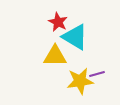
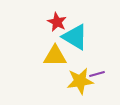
red star: moved 1 px left
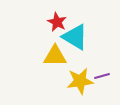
purple line: moved 5 px right, 2 px down
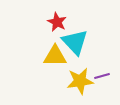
cyan triangle: moved 5 px down; rotated 16 degrees clockwise
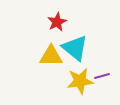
red star: rotated 18 degrees clockwise
cyan triangle: moved 6 px down; rotated 8 degrees counterclockwise
yellow triangle: moved 4 px left
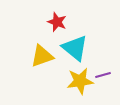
red star: rotated 24 degrees counterclockwise
yellow triangle: moved 9 px left; rotated 20 degrees counterclockwise
purple line: moved 1 px right, 1 px up
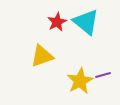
red star: rotated 24 degrees clockwise
cyan triangle: moved 11 px right, 26 px up
yellow star: rotated 20 degrees counterclockwise
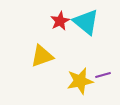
red star: moved 3 px right, 1 px up
yellow star: rotated 16 degrees clockwise
